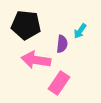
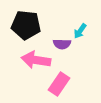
purple semicircle: rotated 84 degrees clockwise
pink rectangle: moved 1 px down
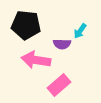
pink rectangle: moved 1 px down; rotated 15 degrees clockwise
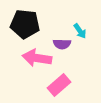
black pentagon: moved 1 px left, 1 px up
cyan arrow: rotated 70 degrees counterclockwise
pink arrow: moved 1 px right, 2 px up
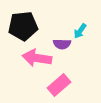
black pentagon: moved 2 px left, 2 px down; rotated 12 degrees counterclockwise
cyan arrow: rotated 70 degrees clockwise
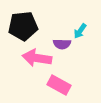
pink rectangle: rotated 70 degrees clockwise
